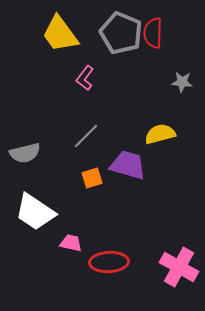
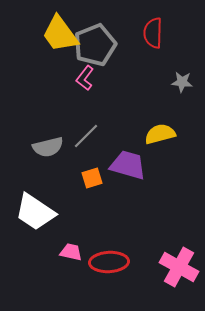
gray pentagon: moved 26 px left, 12 px down; rotated 27 degrees clockwise
gray semicircle: moved 23 px right, 6 px up
pink trapezoid: moved 9 px down
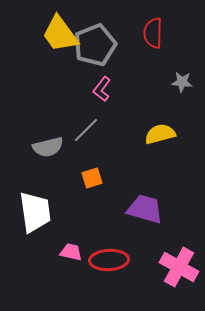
pink L-shape: moved 17 px right, 11 px down
gray line: moved 6 px up
purple trapezoid: moved 17 px right, 44 px down
white trapezoid: rotated 132 degrees counterclockwise
red ellipse: moved 2 px up
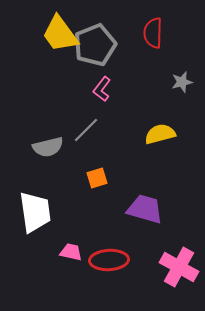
gray star: rotated 20 degrees counterclockwise
orange square: moved 5 px right
